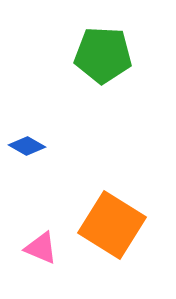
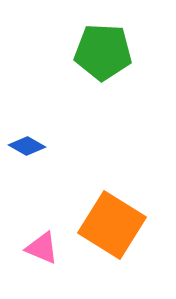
green pentagon: moved 3 px up
pink triangle: moved 1 px right
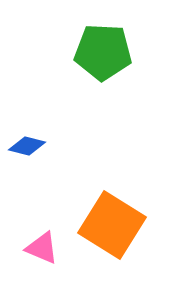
blue diamond: rotated 15 degrees counterclockwise
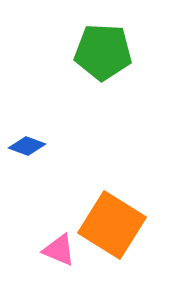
blue diamond: rotated 6 degrees clockwise
pink triangle: moved 17 px right, 2 px down
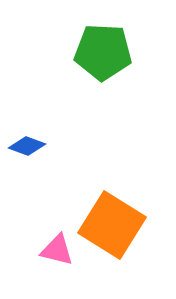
pink triangle: moved 2 px left; rotated 9 degrees counterclockwise
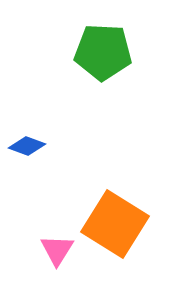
orange square: moved 3 px right, 1 px up
pink triangle: rotated 48 degrees clockwise
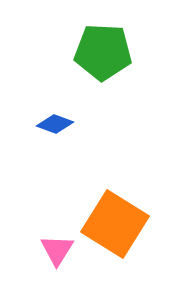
blue diamond: moved 28 px right, 22 px up
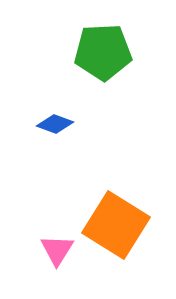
green pentagon: rotated 6 degrees counterclockwise
orange square: moved 1 px right, 1 px down
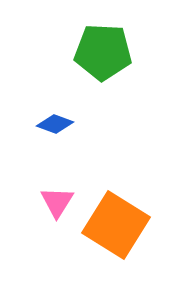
green pentagon: rotated 6 degrees clockwise
pink triangle: moved 48 px up
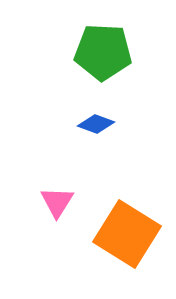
blue diamond: moved 41 px right
orange square: moved 11 px right, 9 px down
